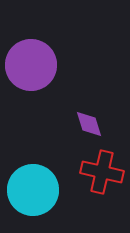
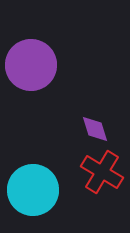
purple diamond: moved 6 px right, 5 px down
red cross: rotated 18 degrees clockwise
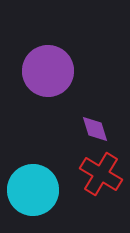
purple circle: moved 17 px right, 6 px down
red cross: moved 1 px left, 2 px down
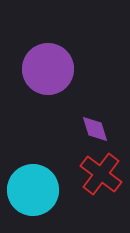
purple circle: moved 2 px up
red cross: rotated 6 degrees clockwise
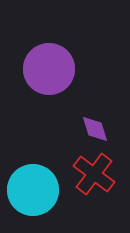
purple circle: moved 1 px right
red cross: moved 7 px left
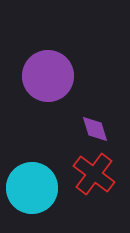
purple circle: moved 1 px left, 7 px down
cyan circle: moved 1 px left, 2 px up
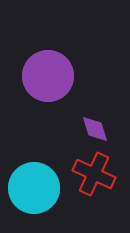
red cross: rotated 12 degrees counterclockwise
cyan circle: moved 2 px right
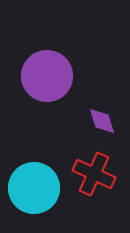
purple circle: moved 1 px left
purple diamond: moved 7 px right, 8 px up
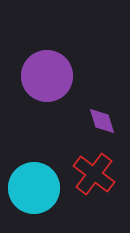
red cross: rotated 12 degrees clockwise
